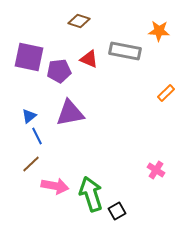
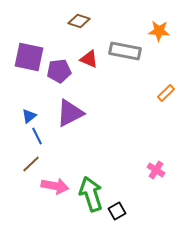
purple triangle: rotated 16 degrees counterclockwise
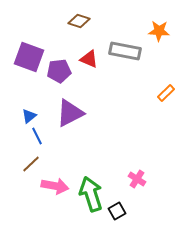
purple square: rotated 8 degrees clockwise
pink cross: moved 19 px left, 9 px down
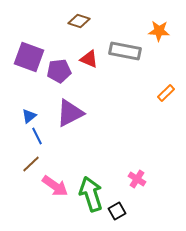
pink arrow: rotated 24 degrees clockwise
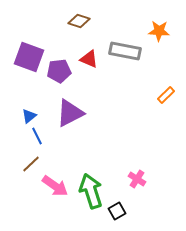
orange rectangle: moved 2 px down
green arrow: moved 3 px up
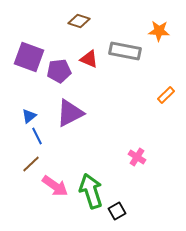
pink cross: moved 22 px up
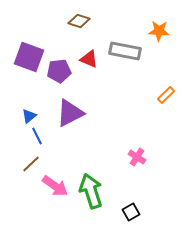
black square: moved 14 px right, 1 px down
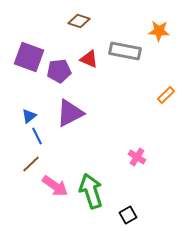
black square: moved 3 px left, 3 px down
